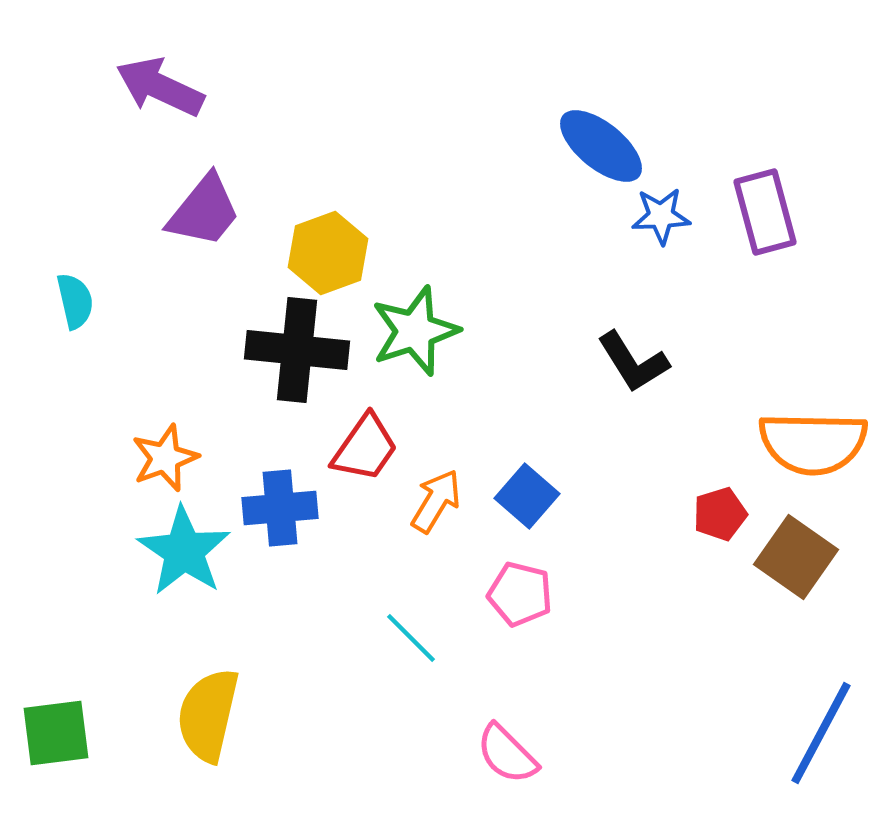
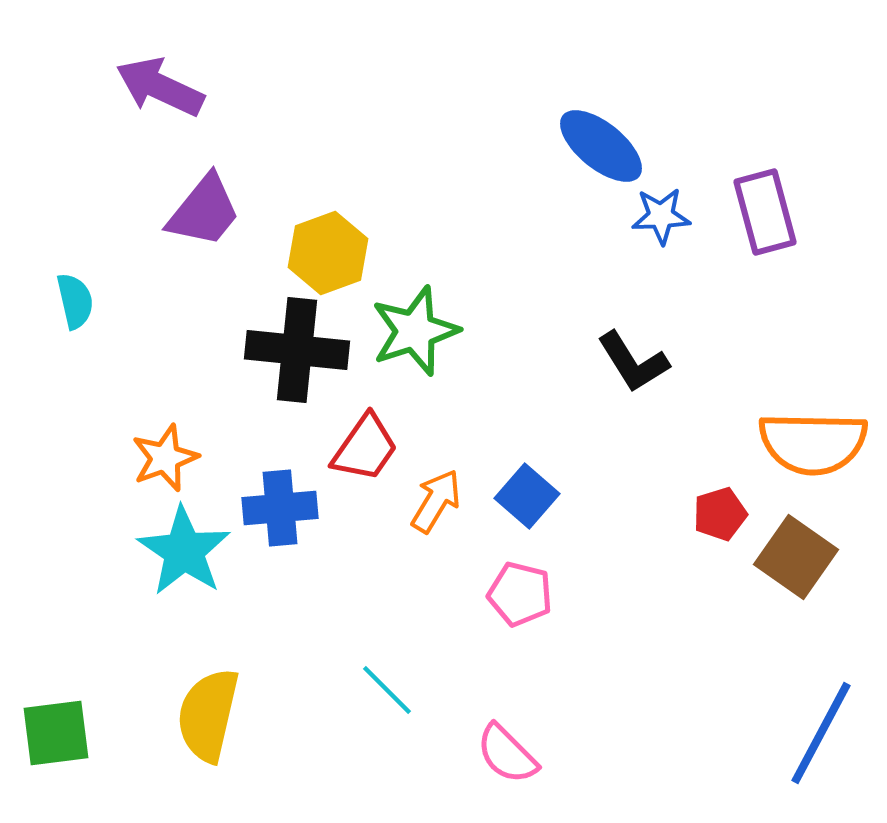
cyan line: moved 24 px left, 52 px down
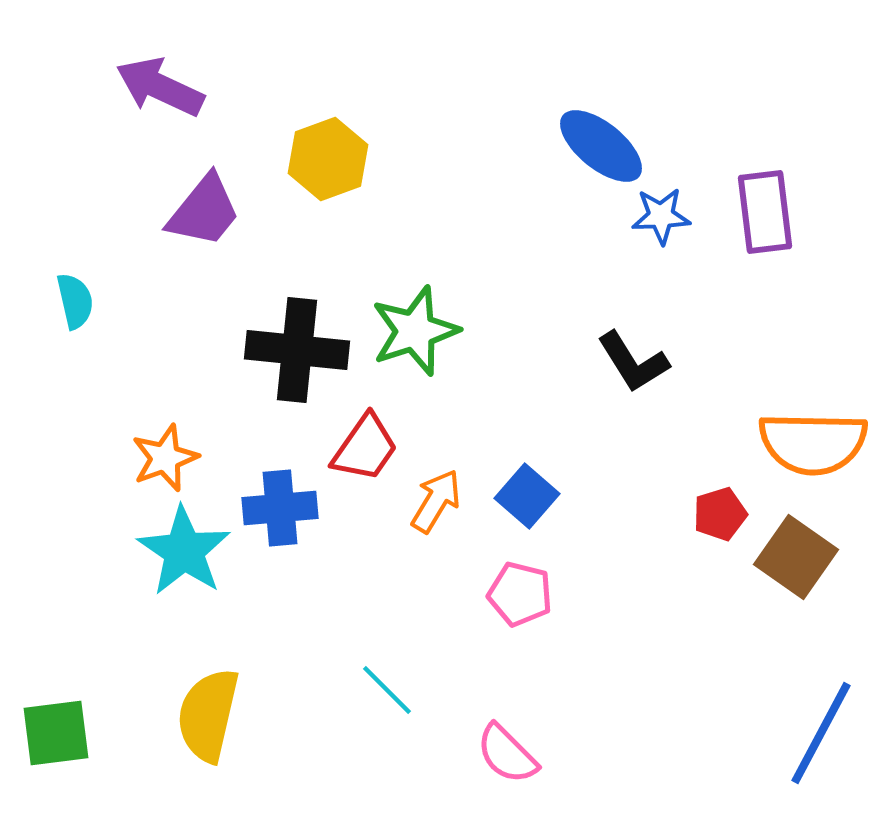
purple rectangle: rotated 8 degrees clockwise
yellow hexagon: moved 94 px up
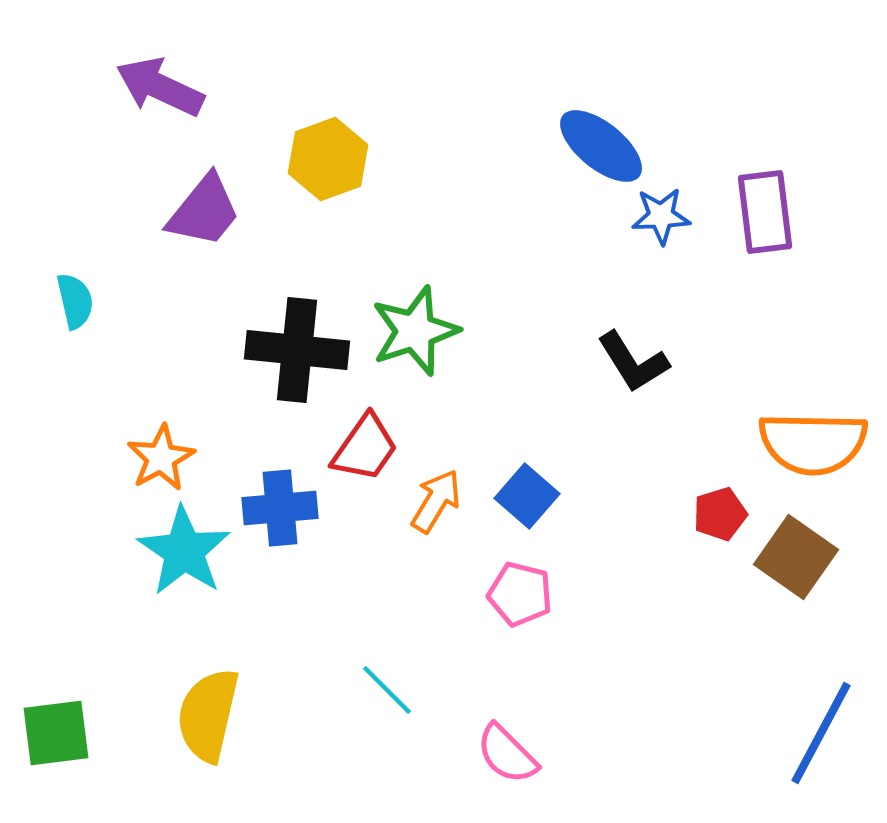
orange star: moved 4 px left; rotated 8 degrees counterclockwise
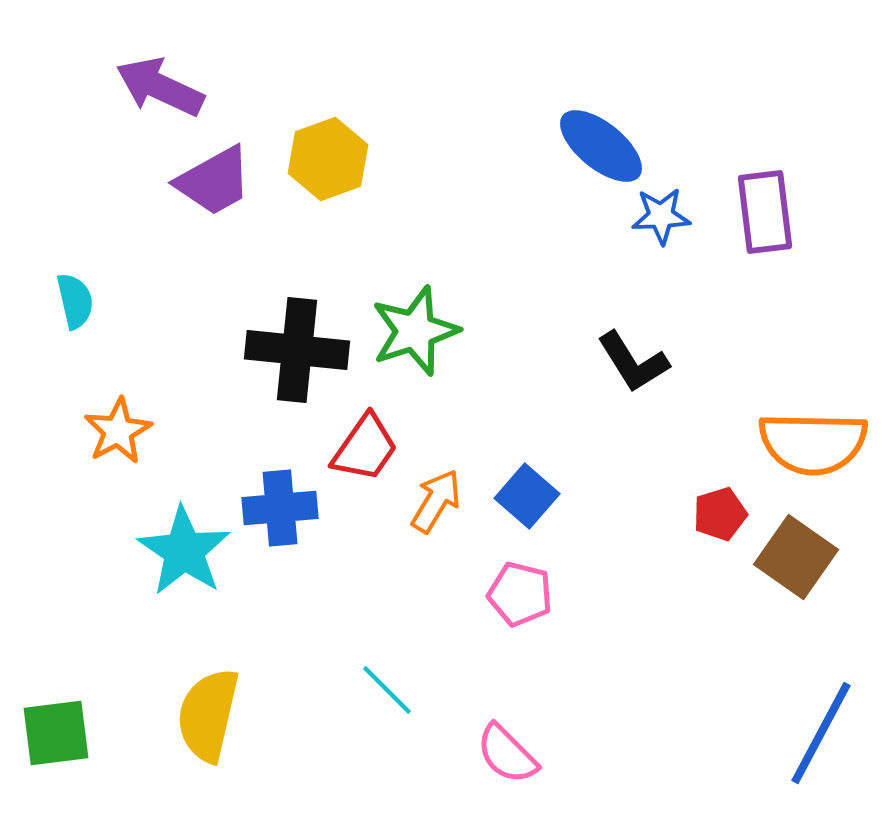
purple trapezoid: moved 10 px right, 30 px up; rotated 22 degrees clockwise
orange star: moved 43 px left, 27 px up
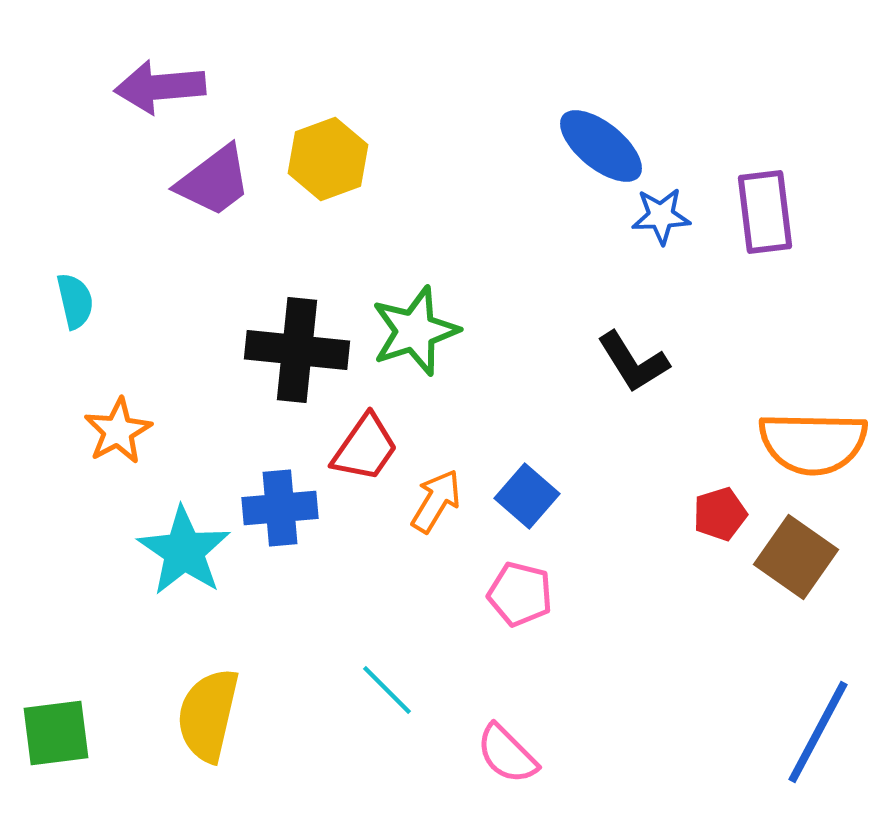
purple arrow: rotated 30 degrees counterclockwise
purple trapezoid: rotated 8 degrees counterclockwise
blue line: moved 3 px left, 1 px up
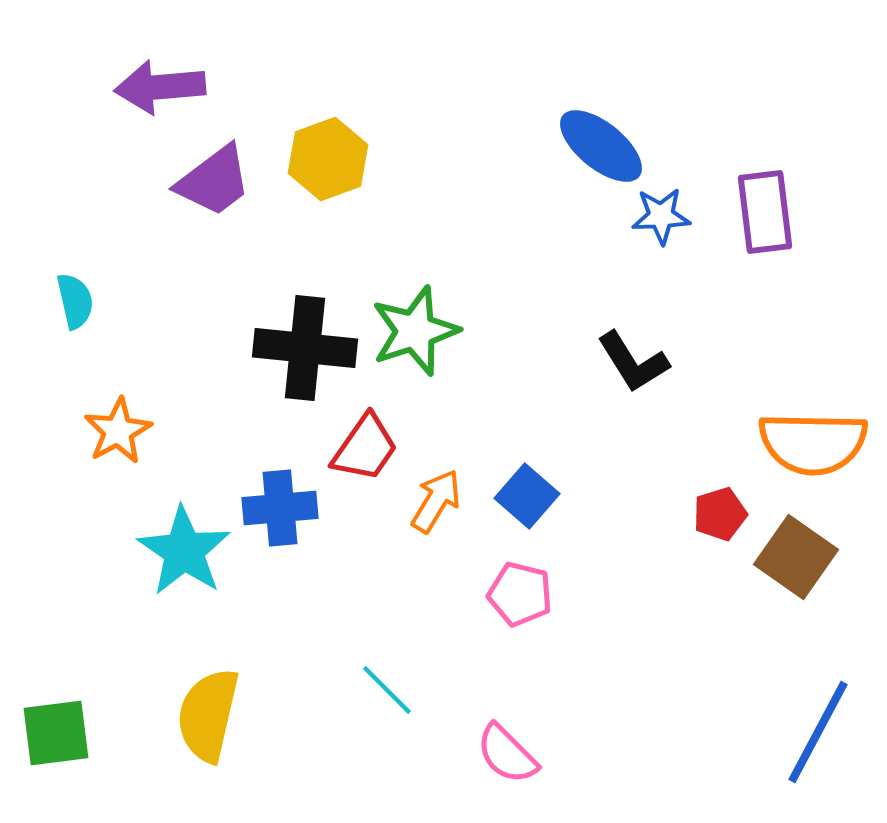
black cross: moved 8 px right, 2 px up
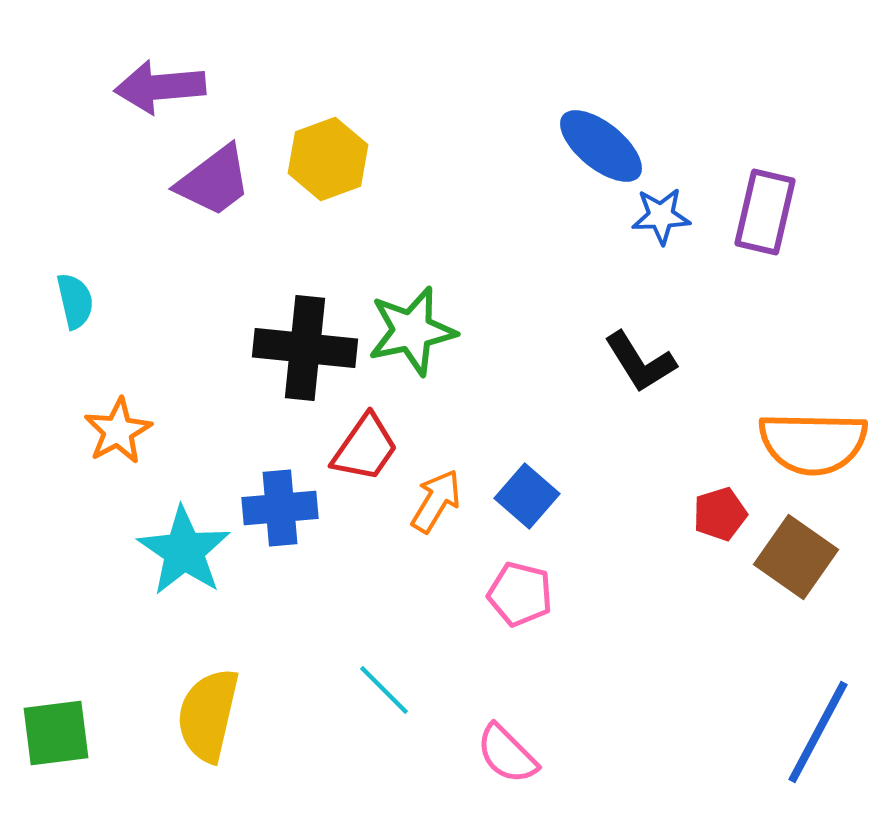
purple rectangle: rotated 20 degrees clockwise
green star: moved 3 px left; rotated 6 degrees clockwise
black L-shape: moved 7 px right
cyan line: moved 3 px left
